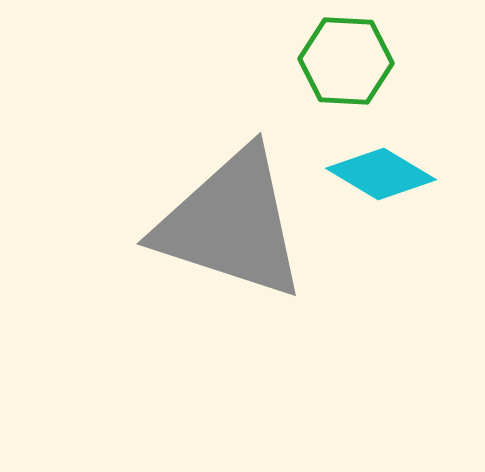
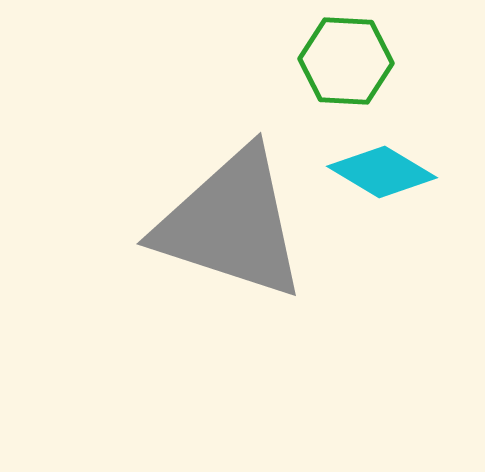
cyan diamond: moved 1 px right, 2 px up
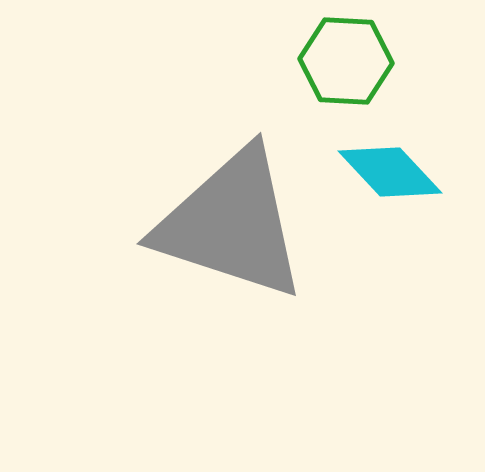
cyan diamond: moved 8 px right; rotated 16 degrees clockwise
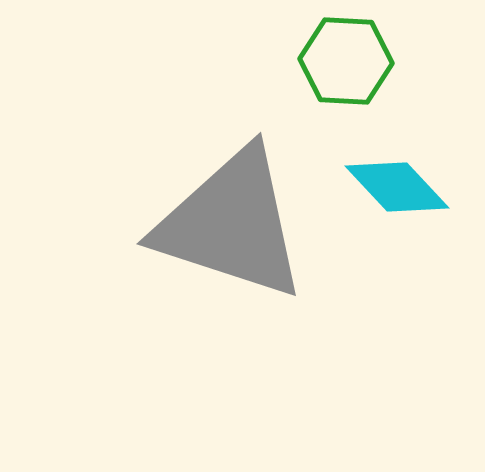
cyan diamond: moved 7 px right, 15 px down
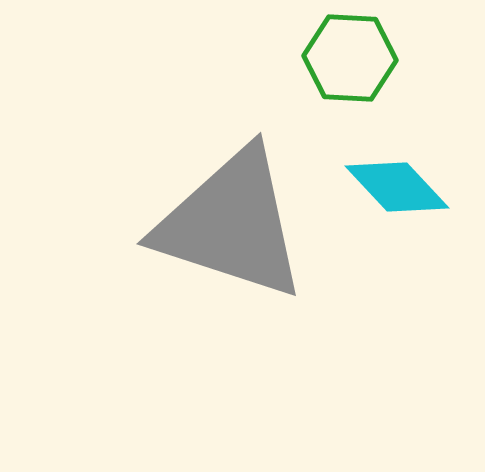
green hexagon: moved 4 px right, 3 px up
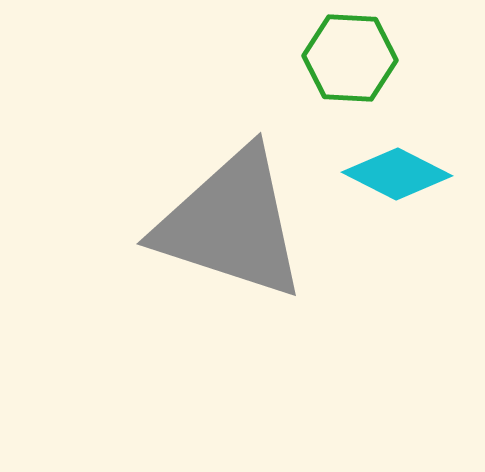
cyan diamond: moved 13 px up; rotated 20 degrees counterclockwise
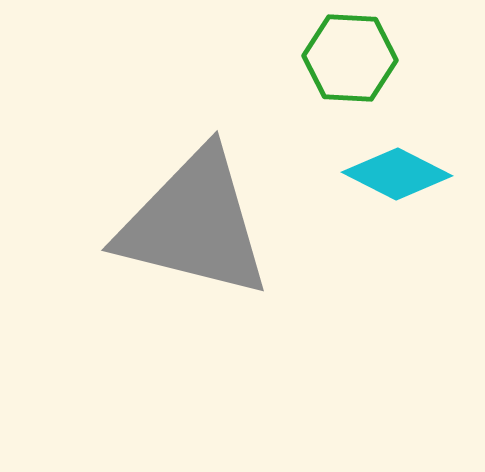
gray triangle: moved 37 px left; rotated 4 degrees counterclockwise
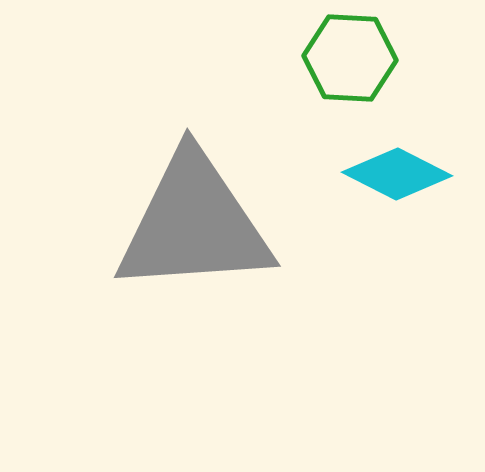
gray triangle: rotated 18 degrees counterclockwise
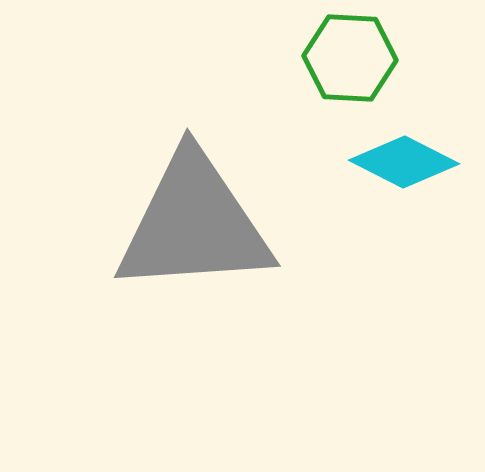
cyan diamond: moved 7 px right, 12 px up
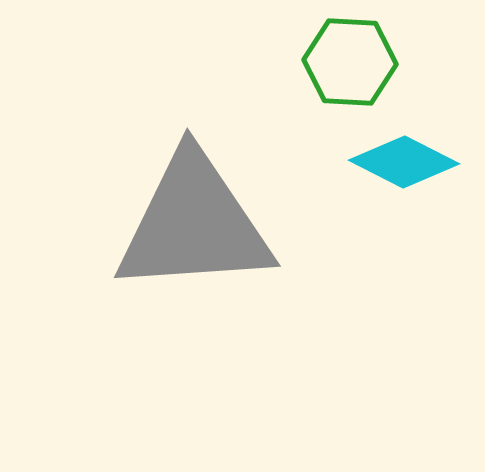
green hexagon: moved 4 px down
